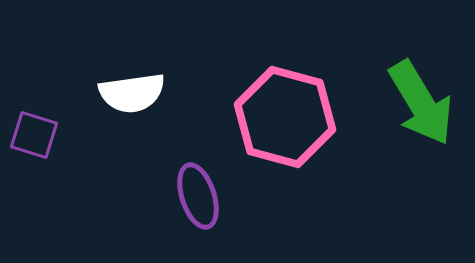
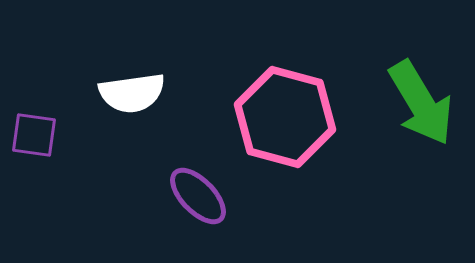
purple square: rotated 9 degrees counterclockwise
purple ellipse: rotated 26 degrees counterclockwise
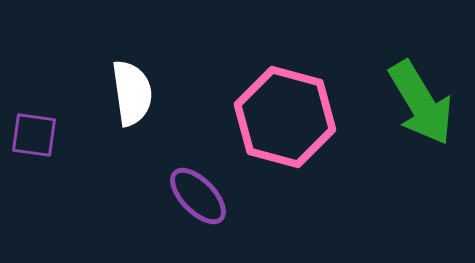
white semicircle: rotated 90 degrees counterclockwise
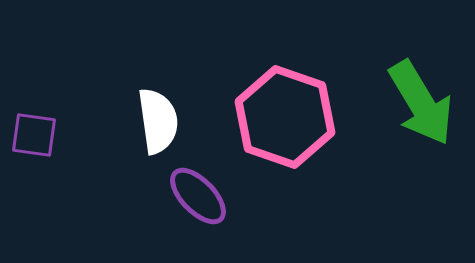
white semicircle: moved 26 px right, 28 px down
pink hexagon: rotated 4 degrees clockwise
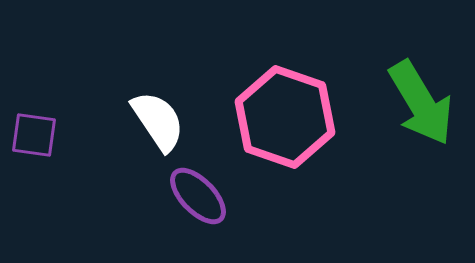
white semicircle: rotated 26 degrees counterclockwise
